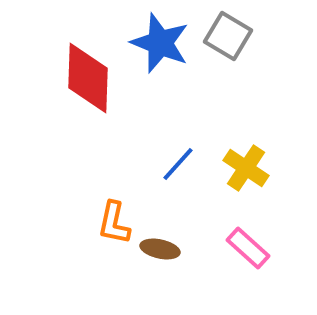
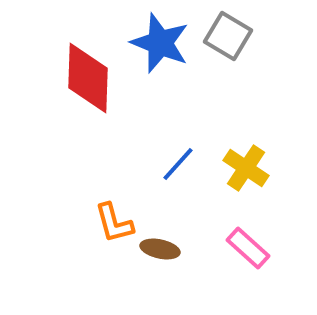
orange L-shape: rotated 27 degrees counterclockwise
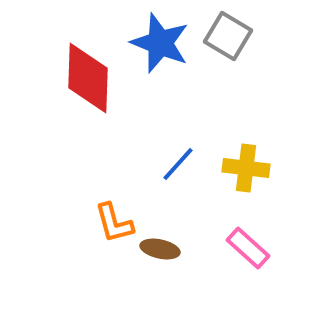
yellow cross: rotated 27 degrees counterclockwise
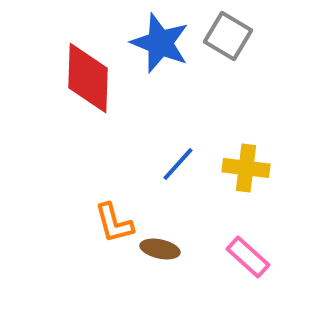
pink rectangle: moved 9 px down
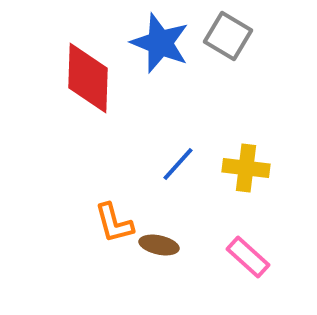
brown ellipse: moved 1 px left, 4 px up
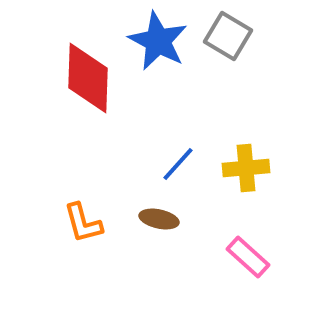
blue star: moved 2 px left, 2 px up; rotated 6 degrees clockwise
yellow cross: rotated 12 degrees counterclockwise
orange L-shape: moved 31 px left
brown ellipse: moved 26 px up
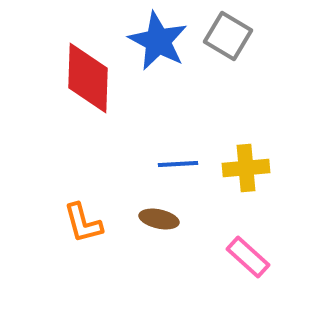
blue line: rotated 45 degrees clockwise
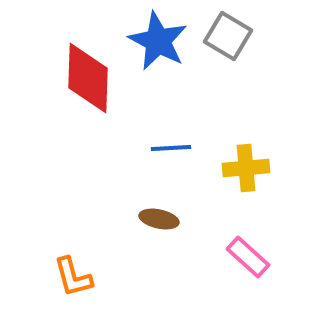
blue line: moved 7 px left, 16 px up
orange L-shape: moved 10 px left, 54 px down
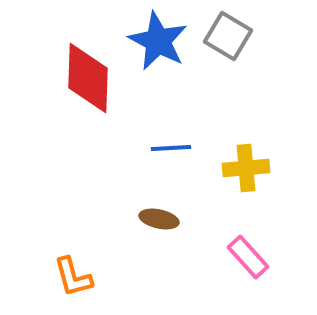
pink rectangle: rotated 6 degrees clockwise
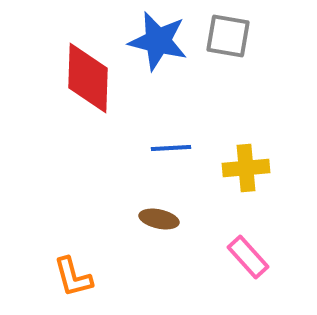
gray square: rotated 21 degrees counterclockwise
blue star: rotated 14 degrees counterclockwise
